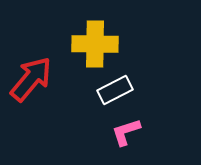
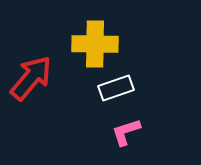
red arrow: moved 1 px up
white rectangle: moved 1 px right, 2 px up; rotated 8 degrees clockwise
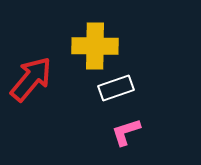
yellow cross: moved 2 px down
red arrow: moved 1 px down
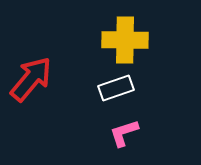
yellow cross: moved 30 px right, 6 px up
pink L-shape: moved 2 px left, 1 px down
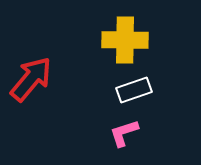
white rectangle: moved 18 px right, 2 px down
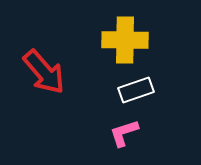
red arrow: moved 13 px right, 7 px up; rotated 99 degrees clockwise
white rectangle: moved 2 px right
